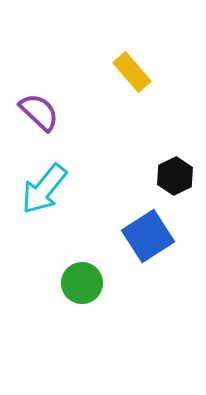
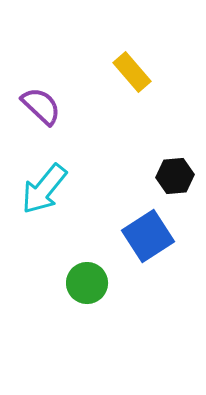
purple semicircle: moved 2 px right, 6 px up
black hexagon: rotated 21 degrees clockwise
green circle: moved 5 px right
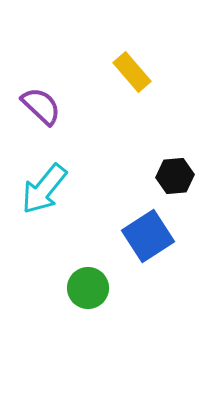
green circle: moved 1 px right, 5 px down
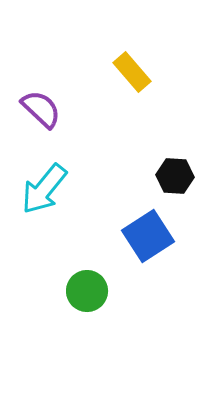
purple semicircle: moved 3 px down
black hexagon: rotated 9 degrees clockwise
green circle: moved 1 px left, 3 px down
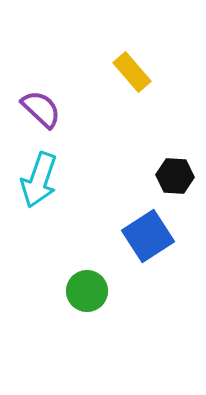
cyan arrow: moved 5 px left, 9 px up; rotated 20 degrees counterclockwise
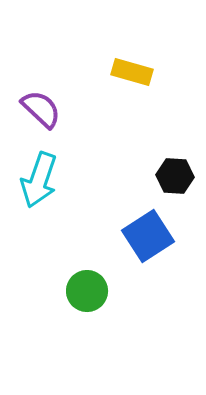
yellow rectangle: rotated 33 degrees counterclockwise
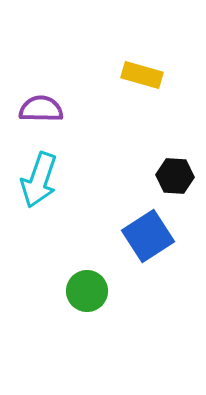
yellow rectangle: moved 10 px right, 3 px down
purple semicircle: rotated 42 degrees counterclockwise
